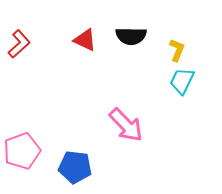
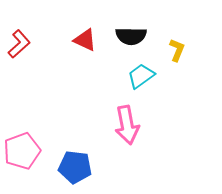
cyan trapezoid: moved 41 px left, 5 px up; rotated 28 degrees clockwise
pink arrow: moved 1 px right; rotated 33 degrees clockwise
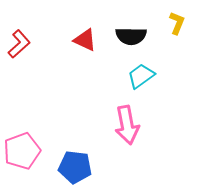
yellow L-shape: moved 27 px up
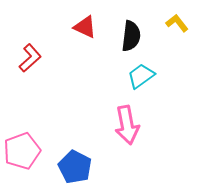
yellow L-shape: rotated 60 degrees counterclockwise
black semicircle: rotated 84 degrees counterclockwise
red triangle: moved 13 px up
red L-shape: moved 11 px right, 14 px down
blue pentagon: rotated 20 degrees clockwise
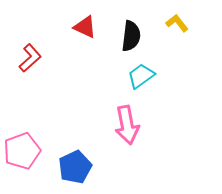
blue pentagon: rotated 20 degrees clockwise
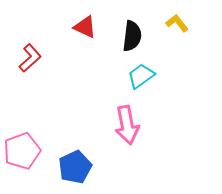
black semicircle: moved 1 px right
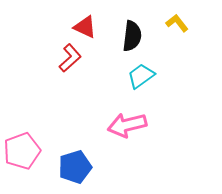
red L-shape: moved 40 px right
pink arrow: rotated 87 degrees clockwise
blue pentagon: rotated 8 degrees clockwise
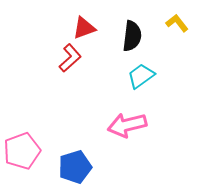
red triangle: moved 1 px left, 1 px down; rotated 45 degrees counterclockwise
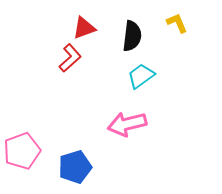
yellow L-shape: rotated 15 degrees clockwise
pink arrow: moved 1 px up
